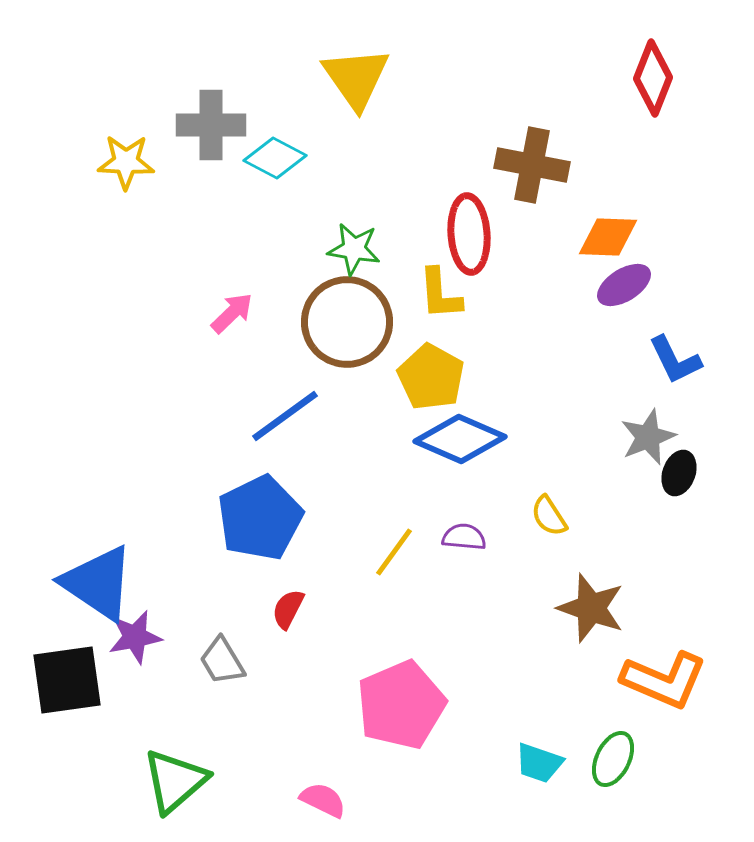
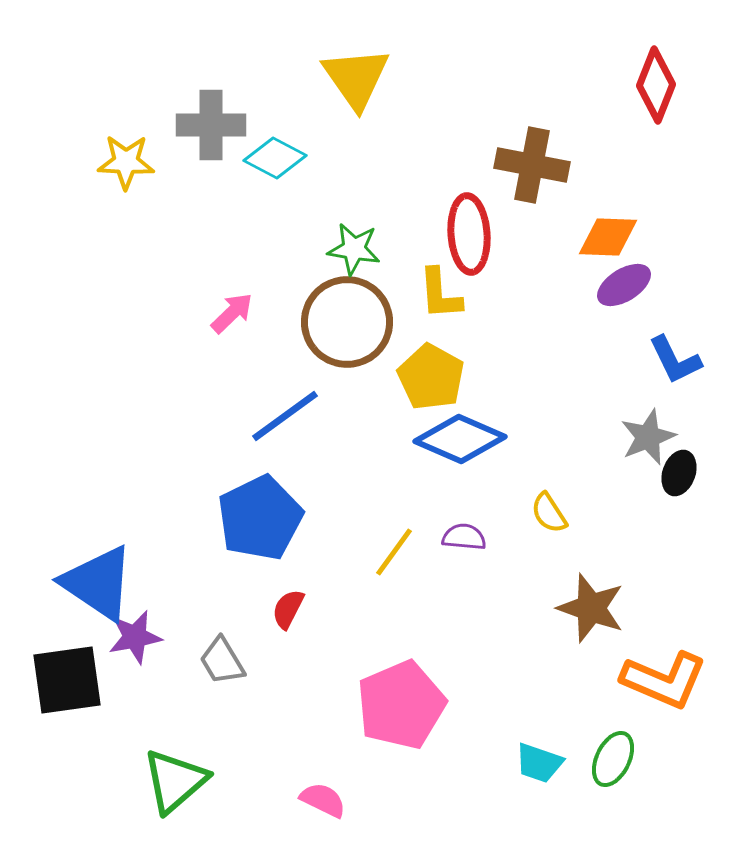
red diamond: moved 3 px right, 7 px down
yellow semicircle: moved 3 px up
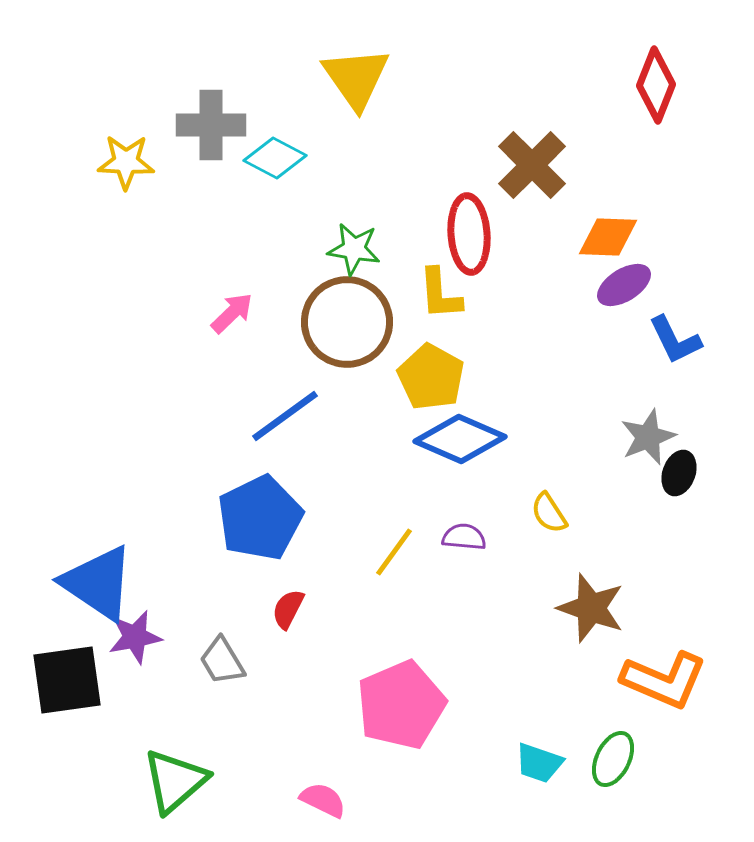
brown cross: rotated 34 degrees clockwise
blue L-shape: moved 20 px up
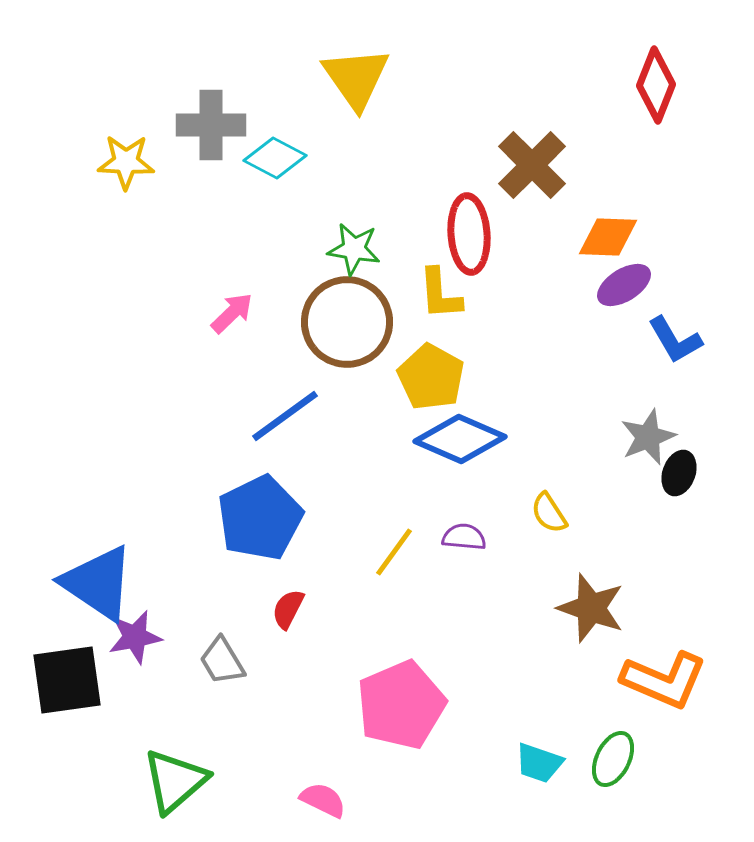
blue L-shape: rotated 4 degrees counterclockwise
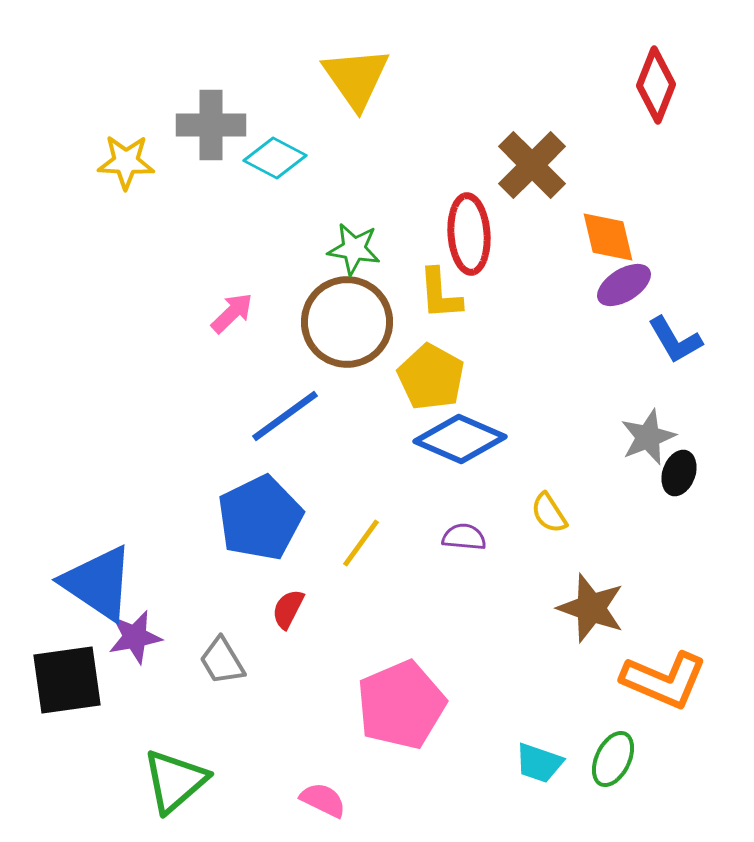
orange diamond: rotated 74 degrees clockwise
yellow line: moved 33 px left, 9 px up
